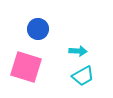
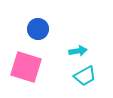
cyan arrow: rotated 12 degrees counterclockwise
cyan trapezoid: moved 2 px right
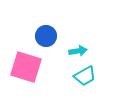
blue circle: moved 8 px right, 7 px down
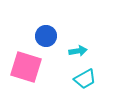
cyan trapezoid: moved 3 px down
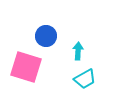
cyan arrow: rotated 78 degrees counterclockwise
